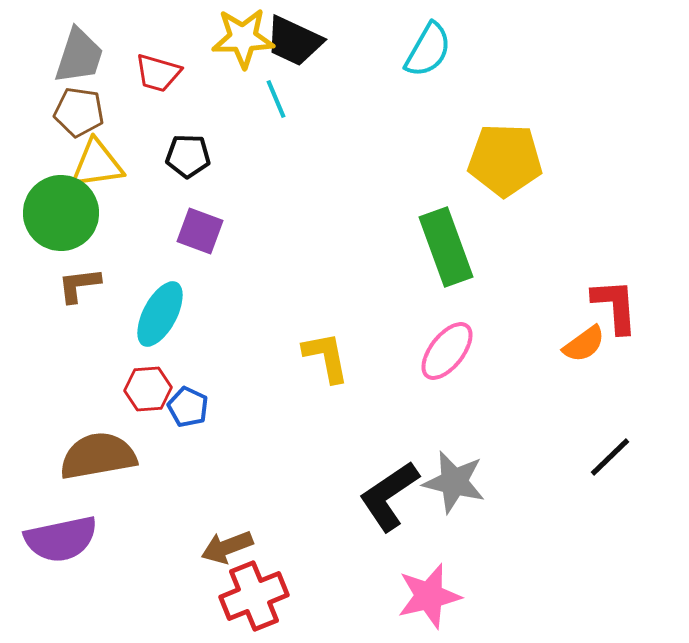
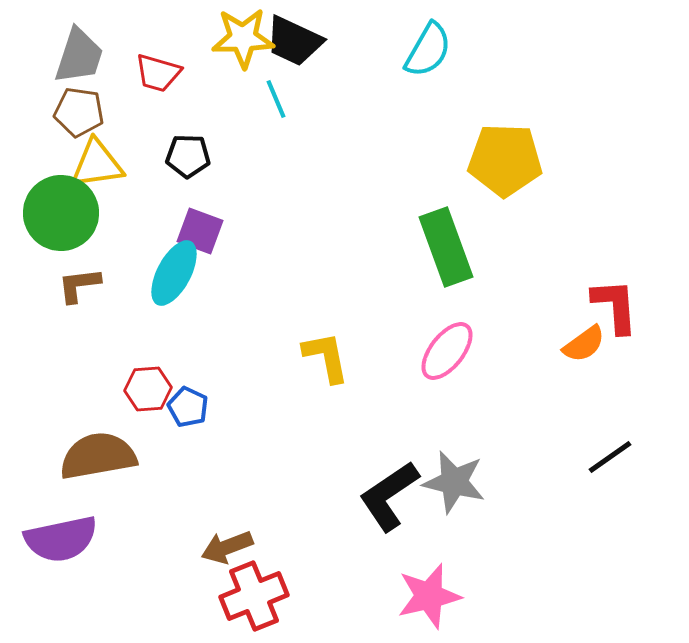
cyan ellipse: moved 14 px right, 41 px up
black line: rotated 9 degrees clockwise
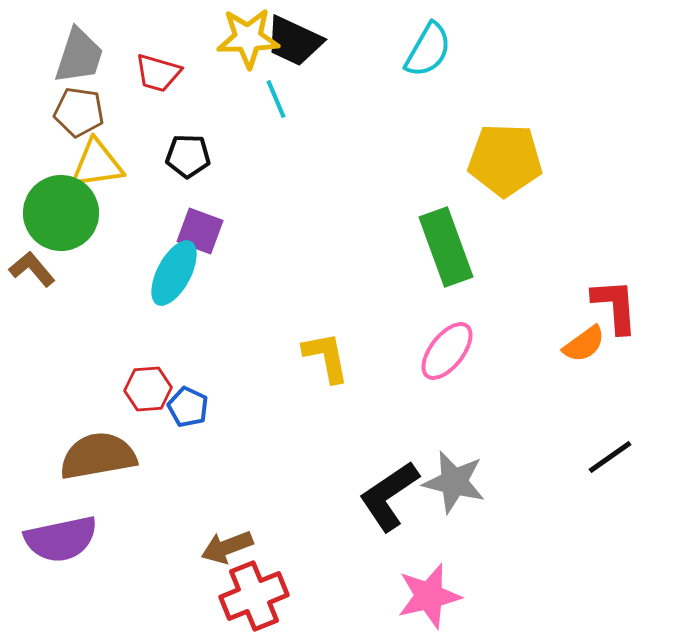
yellow star: moved 5 px right
brown L-shape: moved 47 px left, 16 px up; rotated 57 degrees clockwise
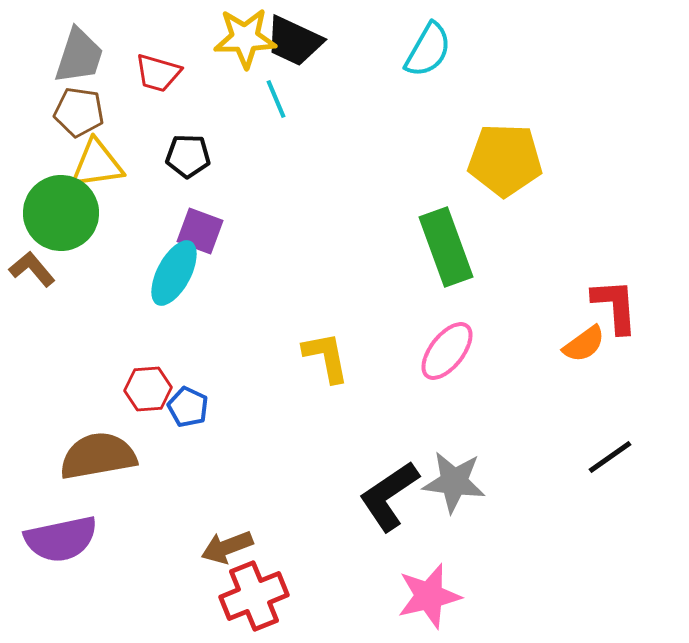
yellow star: moved 3 px left
gray star: rotated 6 degrees counterclockwise
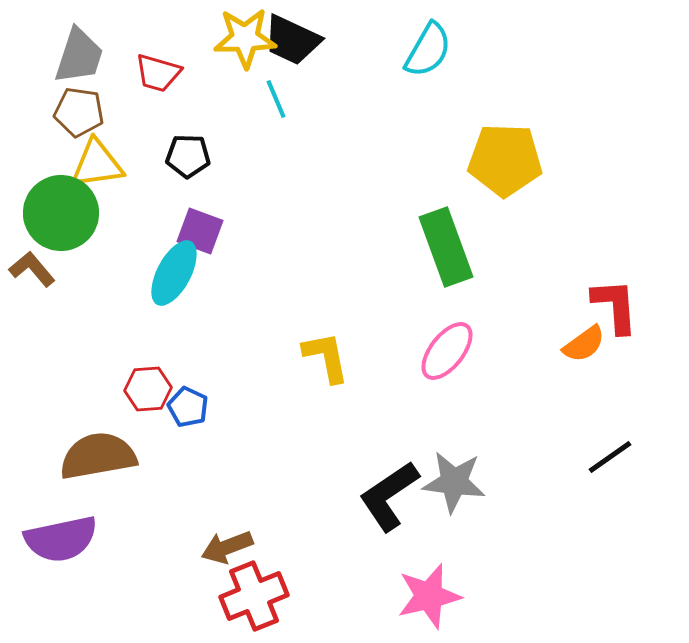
black trapezoid: moved 2 px left, 1 px up
